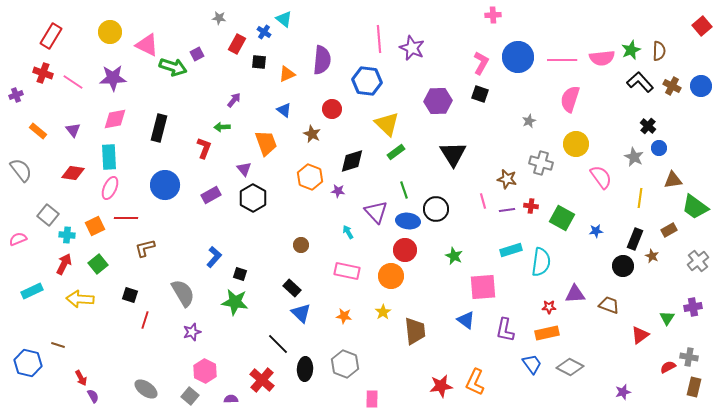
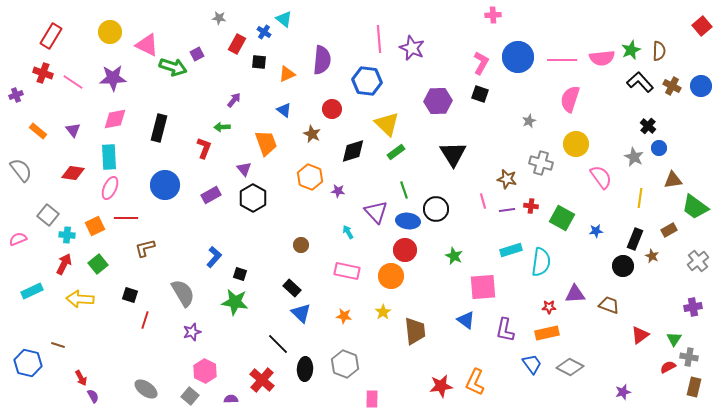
black diamond at (352, 161): moved 1 px right, 10 px up
green triangle at (667, 318): moved 7 px right, 21 px down
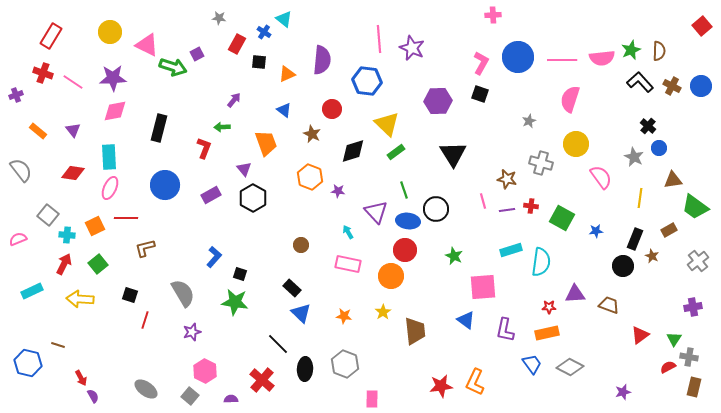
pink diamond at (115, 119): moved 8 px up
pink rectangle at (347, 271): moved 1 px right, 7 px up
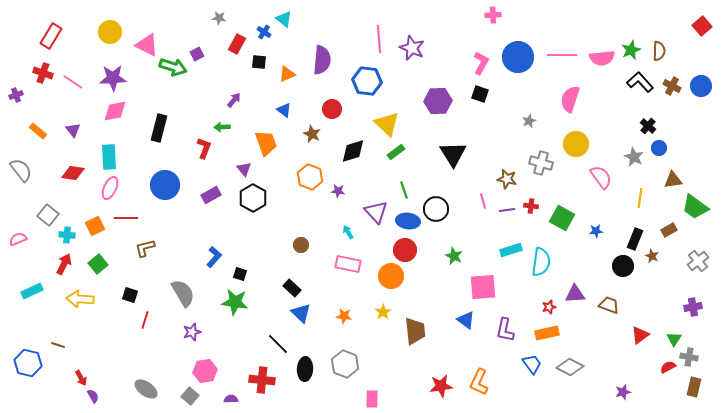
pink line at (562, 60): moved 5 px up
red star at (549, 307): rotated 16 degrees counterclockwise
pink hexagon at (205, 371): rotated 25 degrees clockwise
red cross at (262, 380): rotated 35 degrees counterclockwise
orange L-shape at (475, 382): moved 4 px right
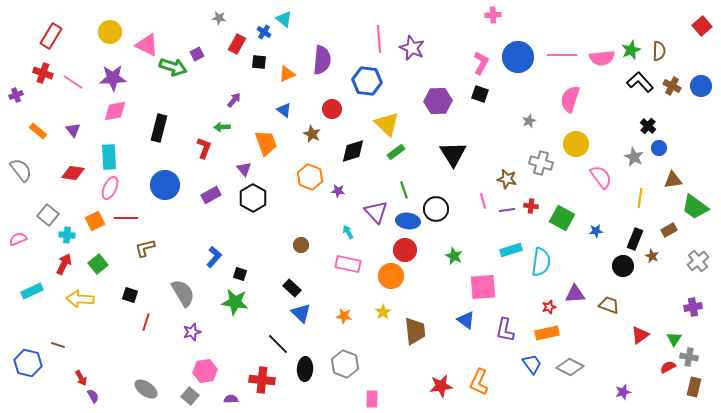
orange square at (95, 226): moved 5 px up
red line at (145, 320): moved 1 px right, 2 px down
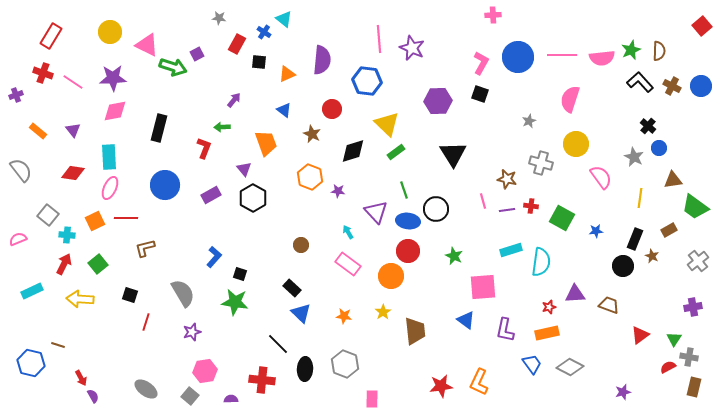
red circle at (405, 250): moved 3 px right, 1 px down
pink rectangle at (348, 264): rotated 25 degrees clockwise
blue hexagon at (28, 363): moved 3 px right
